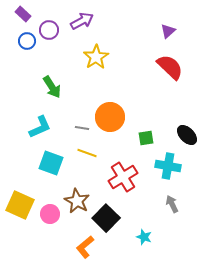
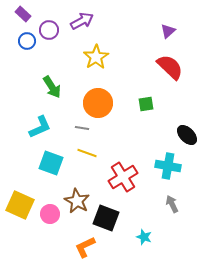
orange circle: moved 12 px left, 14 px up
green square: moved 34 px up
black square: rotated 24 degrees counterclockwise
orange L-shape: rotated 15 degrees clockwise
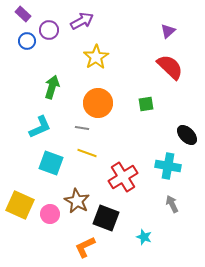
green arrow: rotated 130 degrees counterclockwise
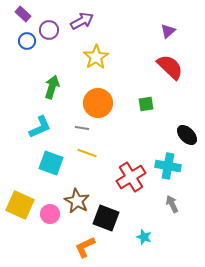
red cross: moved 8 px right
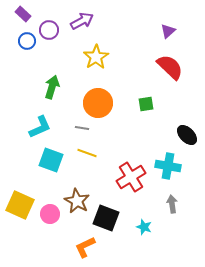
cyan square: moved 3 px up
gray arrow: rotated 18 degrees clockwise
cyan star: moved 10 px up
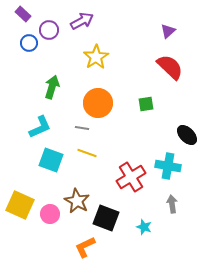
blue circle: moved 2 px right, 2 px down
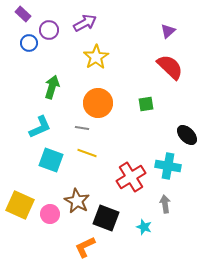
purple arrow: moved 3 px right, 2 px down
gray arrow: moved 7 px left
